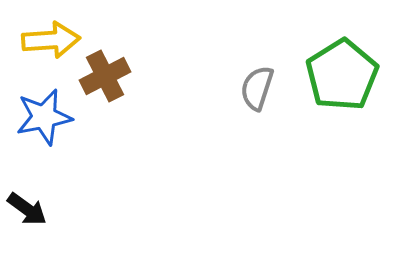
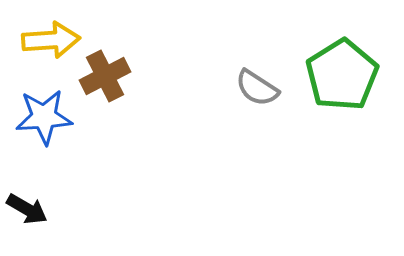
gray semicircle: rotated 75 degrees counterclockwise
blue star: rotated 8 degrees clockwise
black arrow: rotated 6 degrees counterclockwise
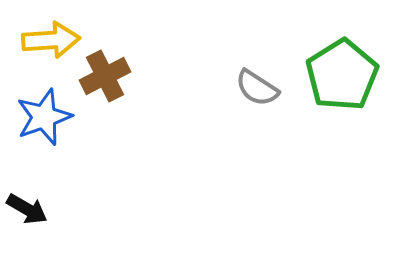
blue star: rotated 16 degrees counterclockwise
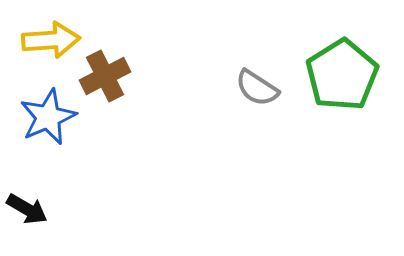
blue star: moved 4 px right; rotated 4 degrees counterclockwise
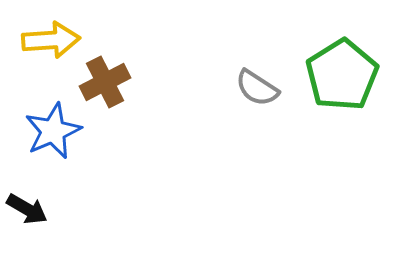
brown cross: moved 6 px down
blue star: moved 5 px right, 14 px down
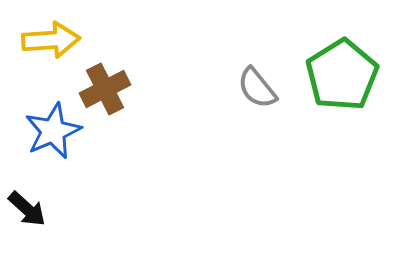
brown cross: moved 7 px down
gray semicircle: rotated 18 degrees clockwise
black arrow: rotated 12 degrees clockwise
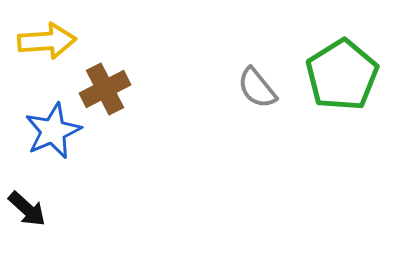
yellow arrow: moved 4 px left, 1 px down
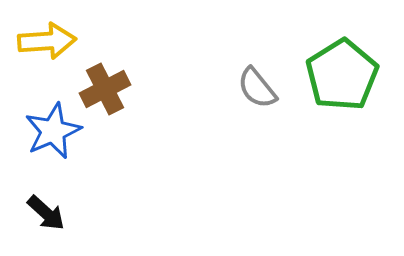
black arrow: moved 19 px right, 4 px down
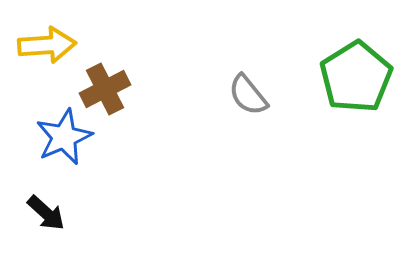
yellow arrow: moved 4 px down
green pentagon: moved 14 px right, 2 px down
gray semicircle: moved 9 px left, 7 px down
blue star: moved 11 px right, 6 px down
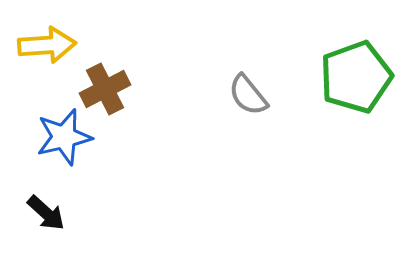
green pentagon: rotated 12 degrees clockwise
blue star: rotated 10 degrees clockwise
